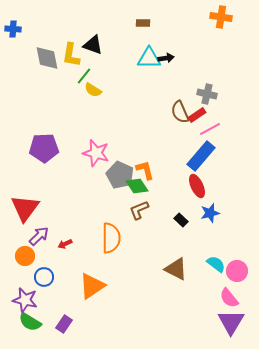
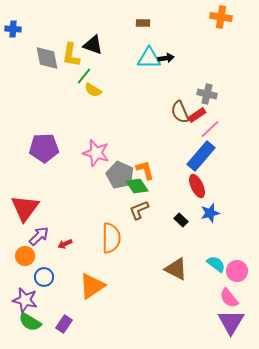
pink line: rotated 15 degrees counterclockwise
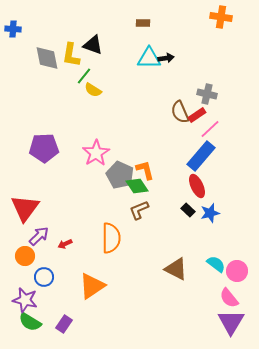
pink star: rotated 24 degrees clockwise
black rectangle: moved 7 px right, 10 px up
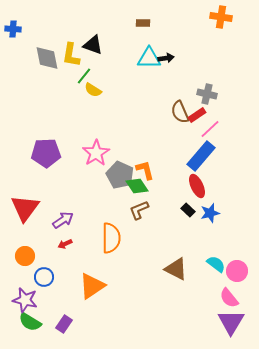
purple pentagon: moved 2 px right, 5 px down
purple arrow: moved 24 px right, 16 px up; rotated 10 degrees clockwise
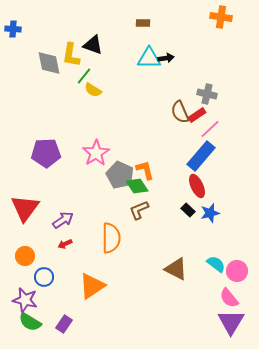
gray diamond: moved 2 px right, 5 px down
